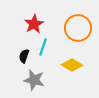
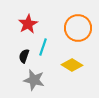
red star: moved 6 px left
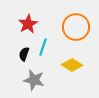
orange circle: moved 2 px left, 1 px up
black semicircle: moved 2 px up
